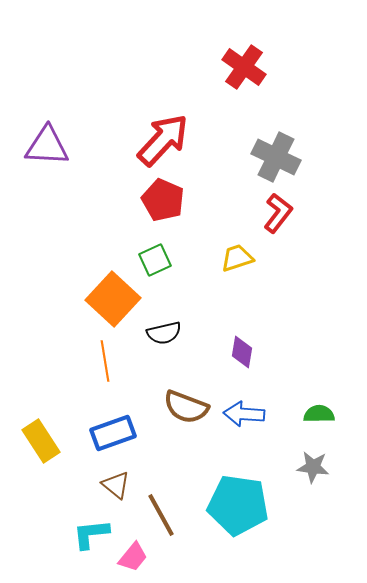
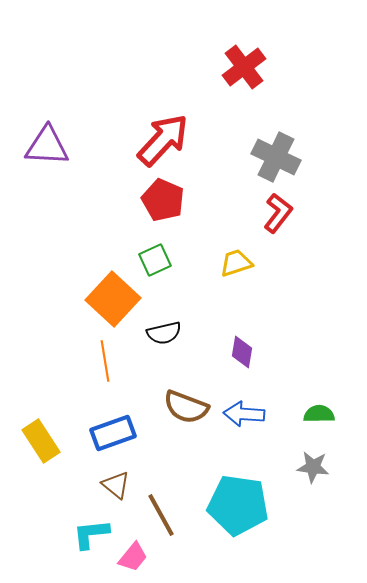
red cross: rotated 18 degrees clockwise
yellow trapezoid: moved 1 px left, 5 px down
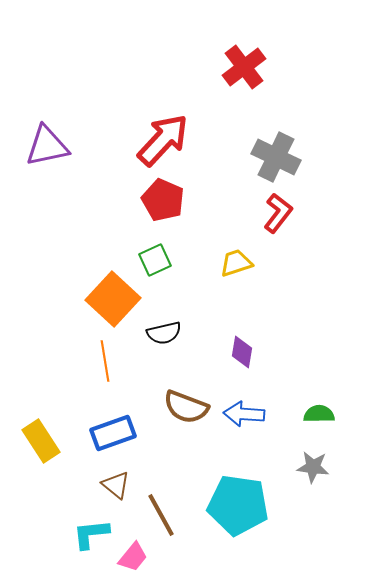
purple triangle: rotated 15 degrees counterclockwise
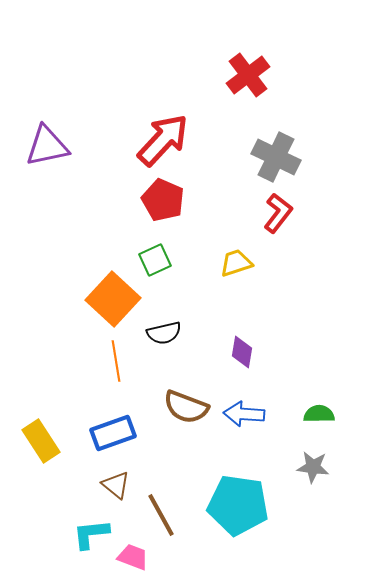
red cross: moved 4 px right, 8 px down
orange line: moved 11 px right
pink trapezoid: rotated 108 degrees counterclockwise
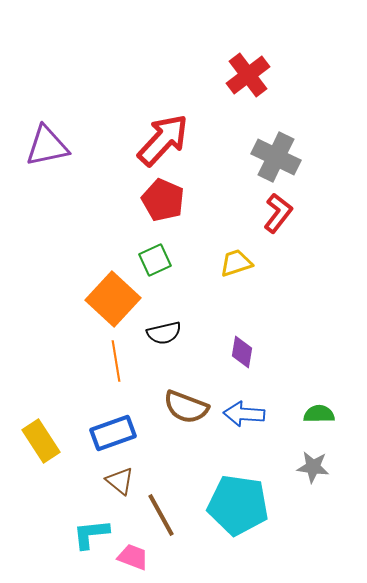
brown triangle: moved 4 px right, 4 px up
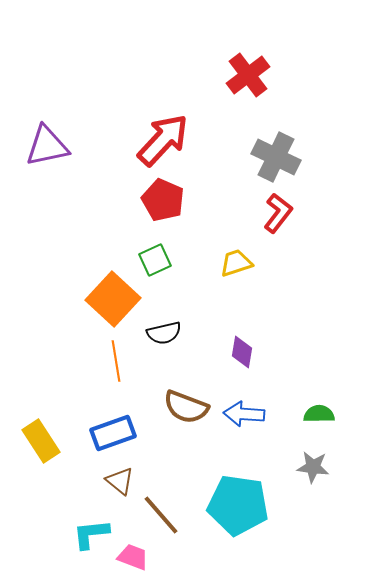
brown line: rotated 12 degrees counterclockwise
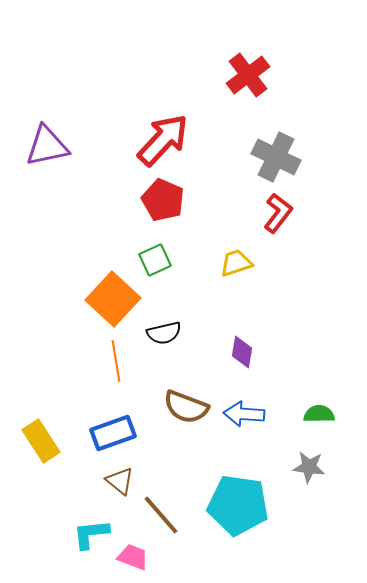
gray star: moved 4 px left
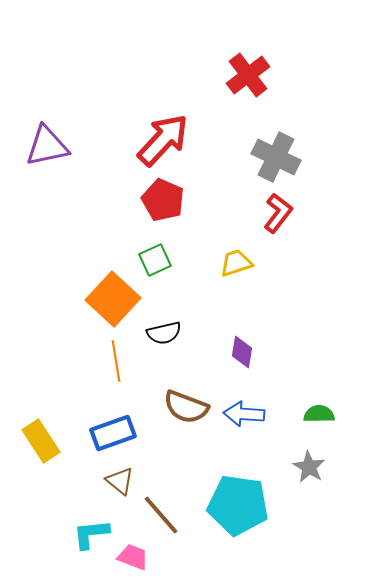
gray star: rotated 24 degrees clockwise
